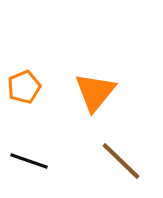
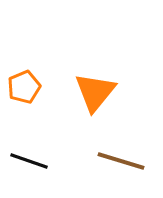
brown line: rotated 27 degrees counterclockwise
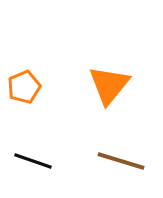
orange triangle: moved 14 px right, 7 px up
black line: moved 4 px right
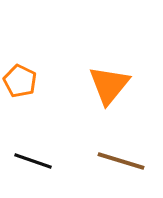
orange pentagon: moved 4 px left, 6 px up; rotated 24 degrees counterclockwise
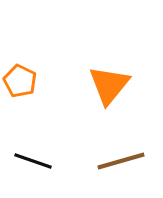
brown line: rotated 33 degrees counterclockwise
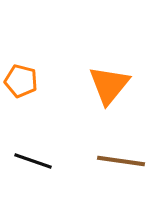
orange pentagon: moved 1 px right; rotated 12 degrees counterclockwise
brown line: rotated 24 degrees clockwise
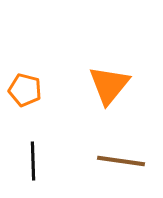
orange pentagon: moved 4 px right, 9 px down
black line: rotated 69 degrees clockwise
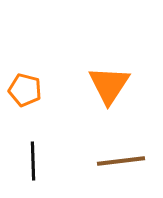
orange triangle: rotated 6 degrees counterclockwise
brown line: rotated 15 degrees counterclockwise
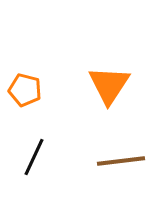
black line: moved 1 px right, 4 px up; rotated 27 degrees clockwise
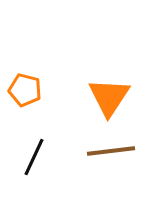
orange triangle: moved 12 px down
brown line: moved 10 px left, 10 px up
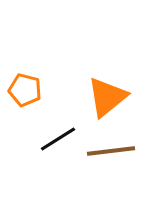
orange triangle: moved 2 px left; rotated 18 degrees clockwise
black line: moved 24 px right, 18 px up; rotated 33 degrees clockwise
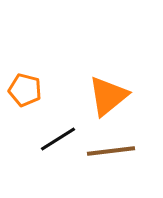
orange triangle: moved 1 px right, 1 px up
